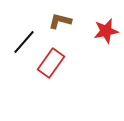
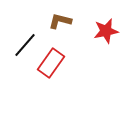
black line: moved 1 px right, 3 px down
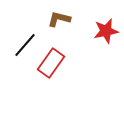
brown L-shape: moved 1 px left, 2 px up
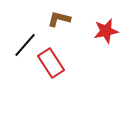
red rectangle: rotated 68 degrees counterclockwise
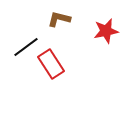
black line: moved 1 px right, 2 px down; rotated 12 degrees clockwise
red rectangle: moved 1 px down
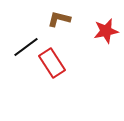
red rectangle: moved 1 px right, 1 px up
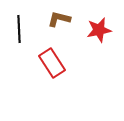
red star: moved 7 px left, 1 px up
black line: moved 7 px left, 18 px up; rotated 56 degrees counterclockwise
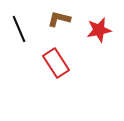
black line: rotated 20 degrees counterclockwise
red rectangle: moved 4 px right
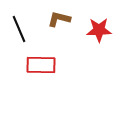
red star: rotated 10 degrees clockwise
red rectangle: moved 15 px left, 2 px down; rotated 56 degrees counterclockwise
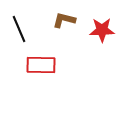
brown L-shape: moved 5 px right, 1 px down
red star: moved 3 px right
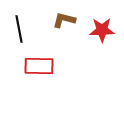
black line: rotated 12 degrees clockwise
red rectangle: moved 2 px left, 1 px down
